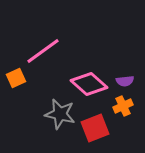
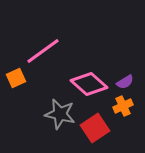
purple semicircle: moved 1 px down; rotated 24 degrees counterclockwise
red square: rotated 12 degrees counterclockwise
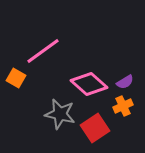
orange square: rotated 36 degrees counterclockwise
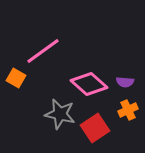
purple semicircle: rotated 36 degrees clockwise
orange cross: moved 5 px right, 4 px down
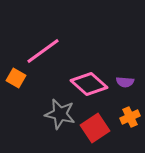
orange cross: moved 2 px right, 7 px down
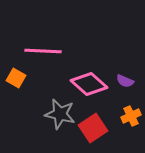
pink line: rotated 39 degrees clockwise
purple semicircle: moved 1 px up; rotated 18 degrees clockwise
orange cross: moved 1 px right, 1 px up
red square: moved 2 px left
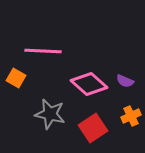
gray star: moved 10 px left
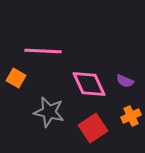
pink diamond: rotated 24 degrees clockwise
gray star: moved 1 px left, 2 px up
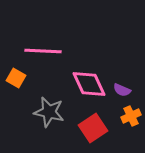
purple semicircle: moved 3 px left, 9 px down
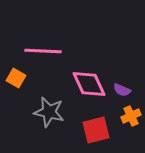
red square: moved 3 px right, 2 px down; rotated 20 degrees clockwise
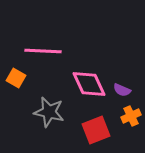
red square: rotated 8 degrees counterclockwise
